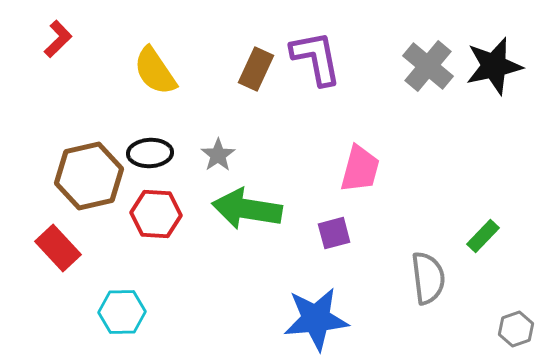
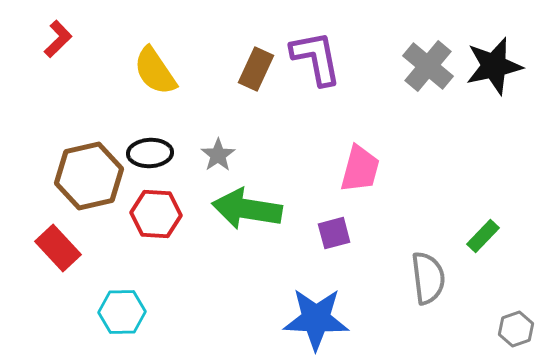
blue star: rotated 8 degrees clockwise
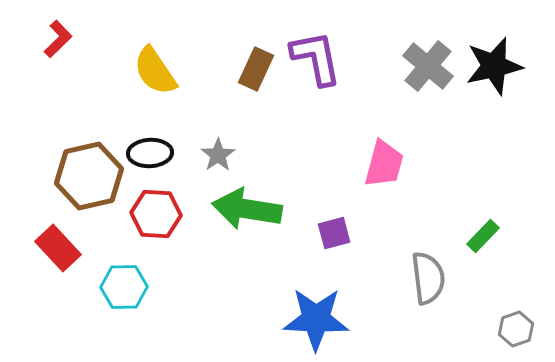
pink trapezoid: moved 24 px right, 5 px up
cyan hexagon: moved 2 px right, 25 px up
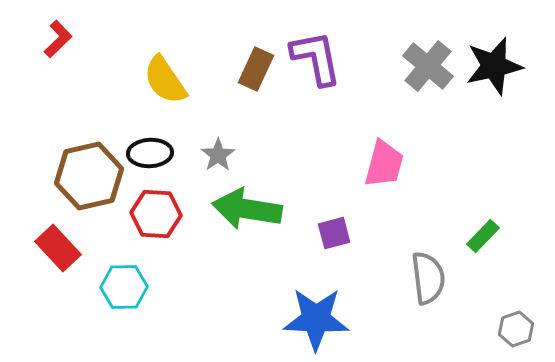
yellow semicircle: moved 10 px right, 9 px down
